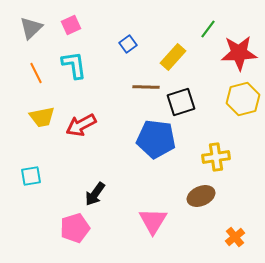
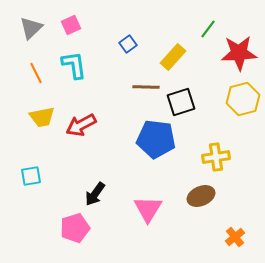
pink triangle: moved 5 px left, 12 px up
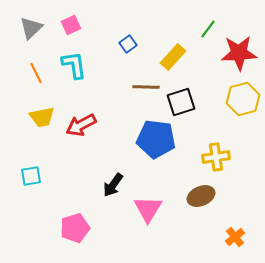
black arrow: moved 18 px right, 9 px up
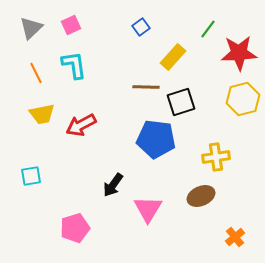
blue square: moved 13 px right, 17 px up
yellow trapezoid: moved 3 px up
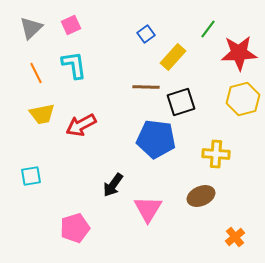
blue square: moved 5 px right, 7 px down
yellow cross: moved 3 px up; rotated 12 degrees clockwise
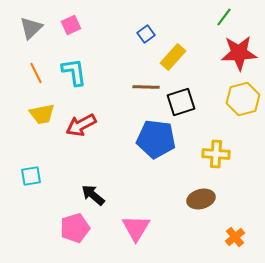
green line: moved 16 px right, 12 px up
cyan L-shape: moved 7 px down
black arrow: moved 20 px left, 10 px down; rotated 95 degrees clockwise
brown ellipse: moved 3 px down; rotated 8 degrees clockwise
pink triangle: moved 12 px left, 19 px down
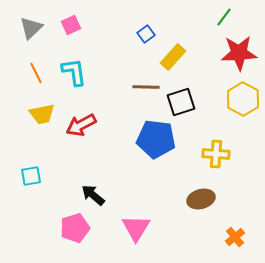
yellow hexagon: rotated 16 degrees counterclockwise
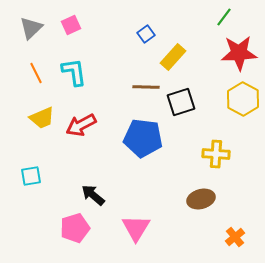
yellow trapezoid: moved 4 px down; rotated 12 degrees counterclockwise
blue pentagon: moved 13 px left, 1 px up
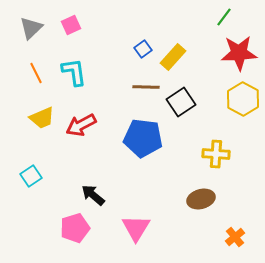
blue square: moved 3 px left, 15 px down
black square: rotated 16 degrees counterclockwise
cyan square: rotated 25 degrees counterclockwise
